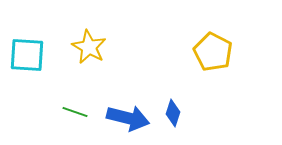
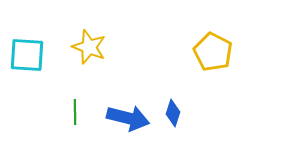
yellow star: rotated 8 degrees counterclockwise
green line: rotated 70 degrees clockwise
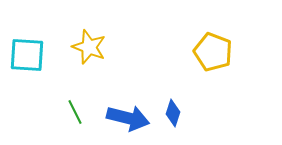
yellow pentagon: rotated 6 degrees counterclockwise
green line: rotated 25 degrees counterclockwise
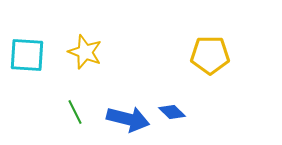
yellow star: moved 4 px left, 5 px down
yellow pentagon: moved 3 px left, 3 px down; rotated 21 degrees counterclockwise
blue diamond: moved 1 px left, 1 px up; rotated 64 degrees counterclockwise
blue arrow: moved 1 px down
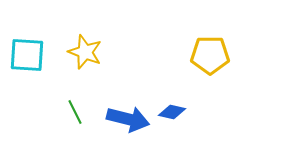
blue diamond: rotated 32 degrees counterclockwise
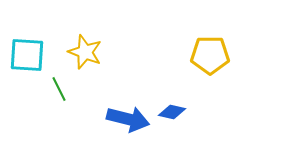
green line: moved 16 px left, 23 px up
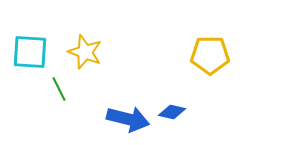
cyan square: moved 3 px right, 3 px up
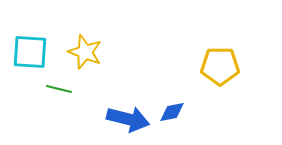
yellow pentagon: moved 10 px right, 11 px down
green line: rotated 50 degrees counterclockwise
blue diamond: rotated 24 degrees counterclockwise
